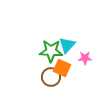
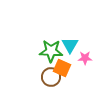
cyan triangle: moved 3 px right; rotated 12 degrees counterclockwise
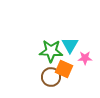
orange square: moved 2 px right, 1 px down
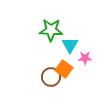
green star: moved 21 px up
orange square: rotated 12 degrees clockwise
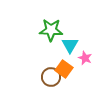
pink star: rotated 24 degrees clockwise
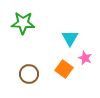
green star: moved 28 px left, 7 px up
cyan triangle: moved 7 px up
brown circle: moved 22 px left, 3 px up
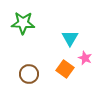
orange square: moved 1 px right
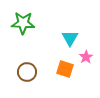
pink star: moved 1 px right, 1 px up; rotated 16 degrees clockwise
orange square: rotated 18 degrees counterclockwise
brown circle: moved 2 px left, 2 px up
